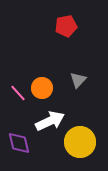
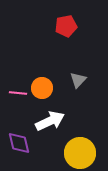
pink line: rotated 42 degrees counterclockwise
yellow circle: moved 11 px down
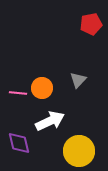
red pentagon: moved 25 px right, 2 px up
yellow circle: moved 1 px left, 2 px up
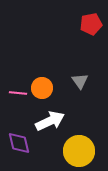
gray triangle: moved 2 px right, 1 px down; rotated 18 degrees counterclockwise
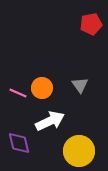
gray triangle: moved 4 px down
pink line: rotated 18 degrees clockwise
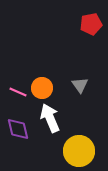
pink line: moved 1 px up
white arrow: moved 3 px up; rotated 88 degrees counterclockwise
purple diamond: moved 1 px left, 14 px up
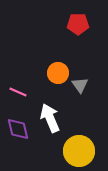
red pentagon: moved 13 px left; rotated 10 degrees clockwise
orange circle: moved 16 px right, 15 px up
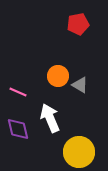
red pentagon: rotated 10 degrees counterclockwise
orange circle: moved 3 px down
gray triangle: rotated 24 degrees counterclockwise
yellow circle: moved 1 px down
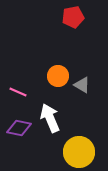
red pentagon: moved 5 px left, 7 px up
gray triangle: moved 2 px right
purple diamond: moved 1 px right, 1 px up; rotated 65 degrees counterclockwise
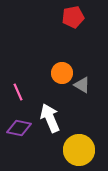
orange circle: moved 4 px right, 3 px up
pink line: rotated 42 degrees clockwise
yellow circle: moved 2 px up
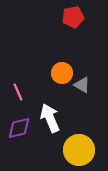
purple diamond: rotated 25 degrees counterclockwise
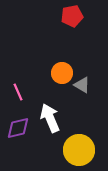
red pentagon: moved 1 px left, 1 px up
purple diamond: moved 1 px left
